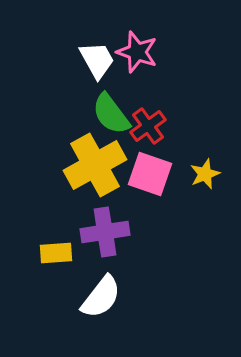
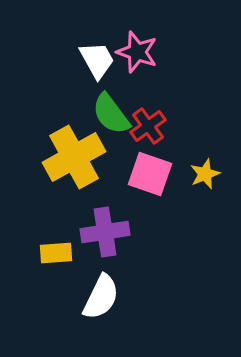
yellow cross: moved 21 px left, 8 px up
white semicircle: rotated 12 degrees counterclockwise
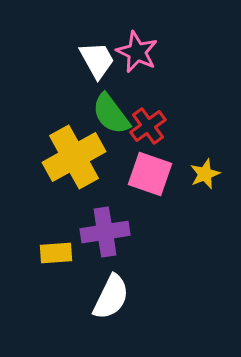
pink star: rotated 6 degrees clockwise
white semicircle: moved 10 px right
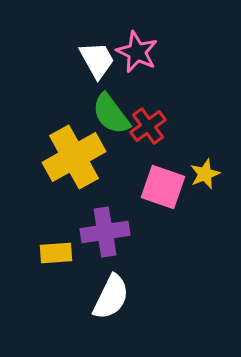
pink square: moved 13 px right, 13 px down
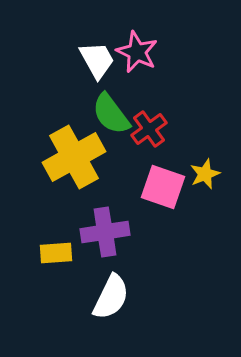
red cross: moved 1 px right, 3 px down
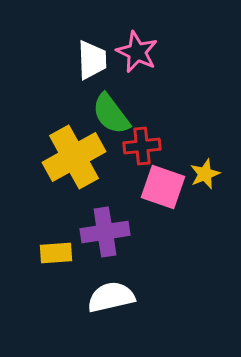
white trapezoid: moved 5 px left; rotated 27 degrees clockwise
red cross: moved 7 px left, 17 px down; rotated 30 degrees clockwise
white semicircle: rotated 129 degrees counterclockwise
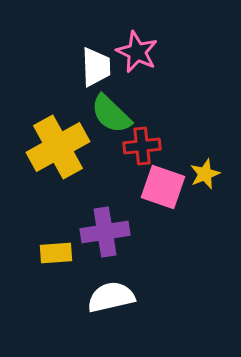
white trapezoid: moved 4 px right, 7 px down
green semicircle: rotated 9 degrees counterclockwise
yellow cross: moved 16 px left, 10 px up
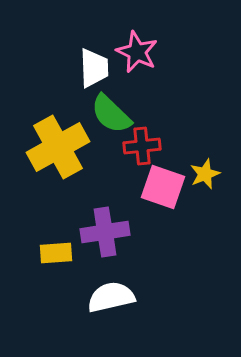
white trapezoid: moved 2 px left, 1 px down
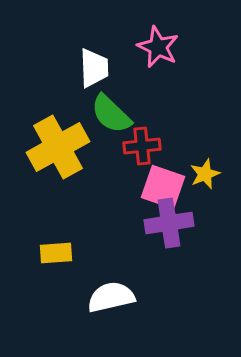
pink star: moved 21 px right, 5 px up
purple cross: moved 64 px right, 9 px up
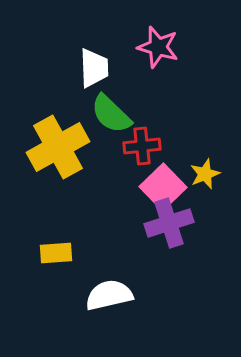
pink star: rotated 9 degrees counterclockwise
pink square: rotated 27 degrees clockwise
purple cross: rotated 9 degrees counterclockwise
white semicircle: moved 2 px left, 2 px up
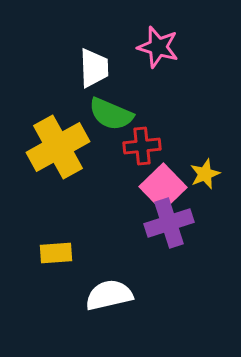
green semicircle: rotated 21 degrees counterclockwise
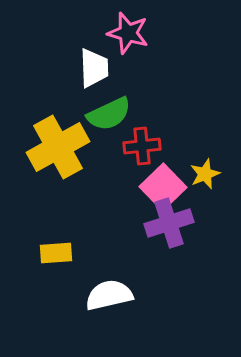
pink star: moved 30 px left, 14 px up
green semicircle: moved 2 px left; rotated 48 degrees counterclockwise
